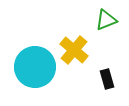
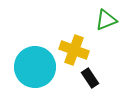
yellow cross: rotated 20 degrees counterclockwise
black rectangle: moved 17 px left, 1 px up; rotated 18 degrees counterclockwise
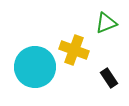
green triangle: moved 3 px down
black rectangle: moved 19 px right
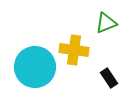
yellow cross: rotated 12 degrees counterclockwise
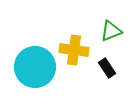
green triangle: moved 5 px right, 8 px down
black rectangle: moved 2 px left, 10 px up
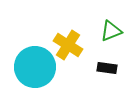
yellow cross: moved 6 px left, 5 px up; rotated 24 degrees clockwise
black rectangle: rotated 48 degrees counterclockwise
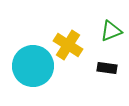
cyan circle: moved 2 px left, 1 px up
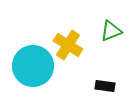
black rectangle: moved 2 px left, 18 px down
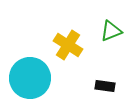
cyan circle: moved 3 px left, 12 px down
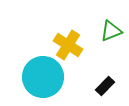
cyan circle: moved 13 px right, 1 px up
black rectangle: rotated 54 degrees counterclockwise
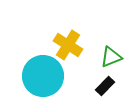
green triangle: moved 26 px down
cyan circle: moved 1 px up
